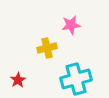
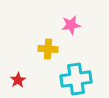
yellow cross: moved 1 px right, 1 px down; rotated 18 degrees clockwise
cyan cross: rotated 8 degrees clockwise
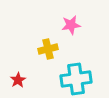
yellow cross: rotated 18 degrees counterclockwise
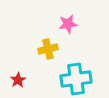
pink star: moved 3 px left, 1 px up
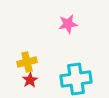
yellow cross: moved 21 px left, 13 px down
red star: moved 12 px right
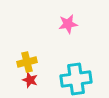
red star: rotated 21 degrees counterclockwise
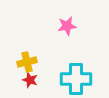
pink star: moved 1 px left, 2 px down
cyan cross: rotated 8 degrees clockwise
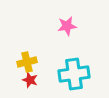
cyan cross: moved 2 px left, 5 px up; rotated 8 degrees counterclockwise
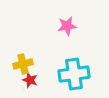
yellow cross: moved 4 px left, 2 px down
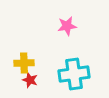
yellow cross: moved 1 px right, 1 px up; rotated 12 degrees clockwise
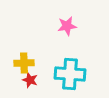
cyan cross: moved 4 px left; rotated 12 degrees clockwise
